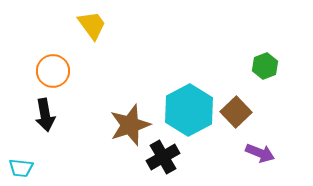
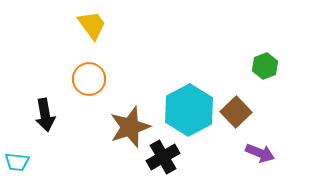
orange circle: moved 36 px right, 8 px down
brown star: moved 2 px down
cyan trapezoid: moved 4 px left, 6 px up
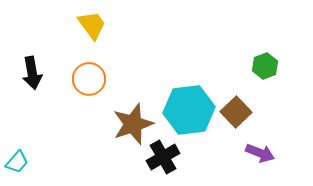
cyan hexagon: rotated 21 degrees clockwise
black arrow: moved 13 px left, 42 px up
brown star: moved 3 px right, 3 px up
cyan trapezoid: rotated 55 degrees counterclockwise
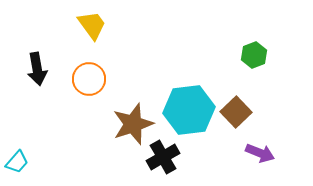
green hexagon: moved 11 px left, 11 px up
black arrow: moved 5 px right, 4 px up
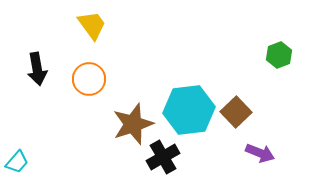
green hexagon: moved 25 px right
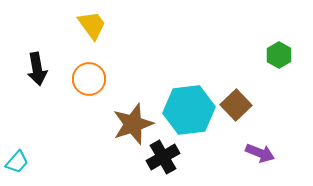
green hexagon: rotated 10 degrees counterclockwise
brown square: moved 7 px up
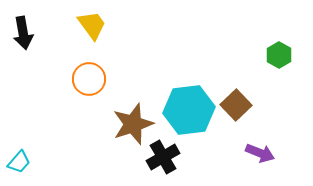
black arrow: moved 14 px left, 36 px up
cyan trapezoid: moved 2 px right
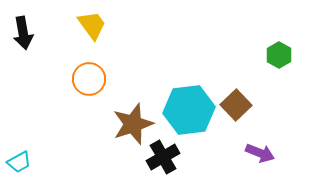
cyan trapezoid: rotated 20 degrees clockwise
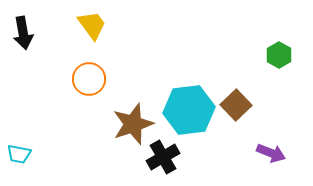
purple arrow: moved 11 px right
cyan trapezoid: moved 8 px up; rotated 40 degrees clockwise
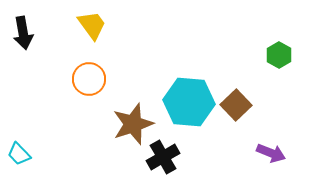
cyan hexagon: moved 8 px up; rotated 12 degrees clockwise
cyan trapezoid: rotated 35 degrees clockwise
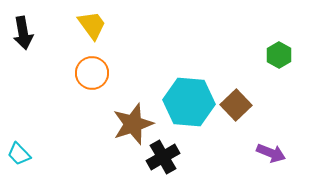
orange circle: moved 3 px right, 6 px up
